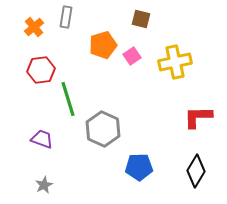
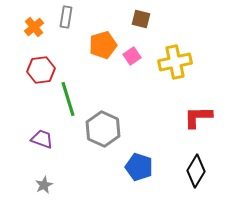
blue pentagon: rotated 20 degrees clockwise
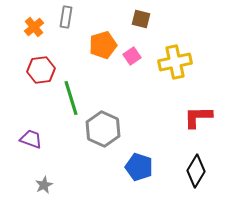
green line: moved 3 px right, 1 px up
purple trapezoid: moved 11 px left
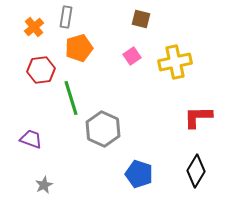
orange pentagon: moved 24 px left, 3 px down
blue pentagon: moved 7 px down
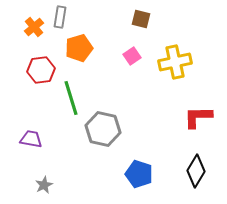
gray rectangle: moved 6 px left
gray hexagon: rotated 12 degrees counterclockwise
purple trapezoid: rotated 10 degrees counterclockwise
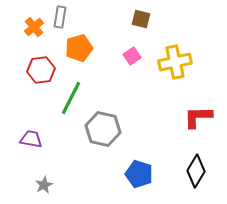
green line: rotated 44 degrees clockwise
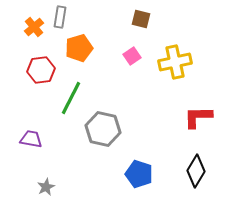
gray star: moved 2 px right, 2 px down
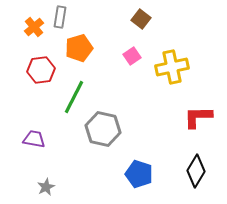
brown square: rotated 24 degrees clockwise
yellow cross: moved 3 px left, 5 px down
green line: moved 3 px right, 1 px up
purple trapezoid: moved 3 px right
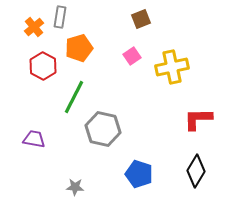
brown square: rotated 30 degrees clockwise
red hexagon: moved 2 px right, 4 px up; rotated 24 degrees counterclockwise
red L-shape: moved 2 px down
gray star: moved 29 px right; rotated 30 degrees clockwise
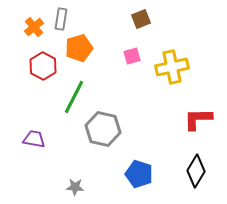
gray rectangle: moved 1 px right, 2 px down
pink square: rotated 18 degrees clockwise
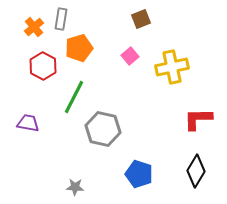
pink square: moved 2 px left; rotated 24 degrees counterclockwise
purple trapezoid: moved 6 px left, 16 px up
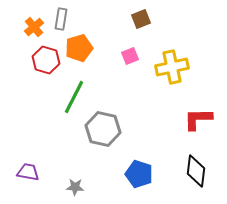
pink square: rotated 18 degrees clockwise
red hexagon: moved 3 px right, 6 px up; rotated 12 degrees counterclockwise
purple trapezoid: moved 49 px down
black diamond: rotated 24 degrees counterclockwise
